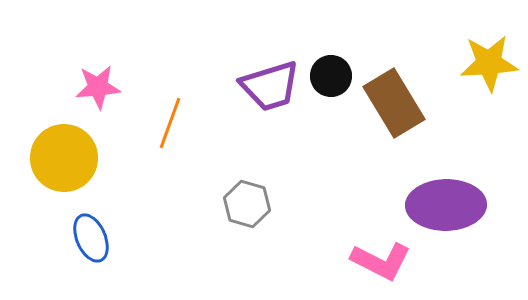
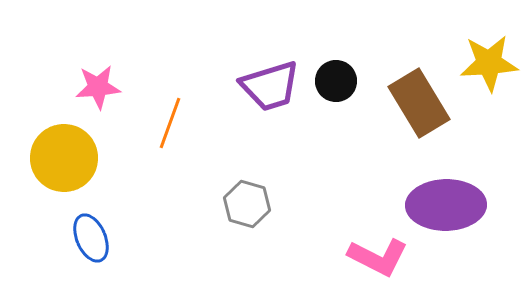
black circle: moved 5 px right, 5 px down
brown rectangle: moved 25 px right
pink L-shape: moved 3 px left, 4 px up
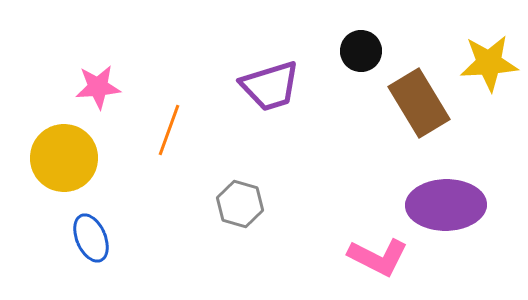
black circle: moved 25 px right, 30 px up
orange line: moved 1 px left, 7 px down
gray hexagon: moved 7 px left
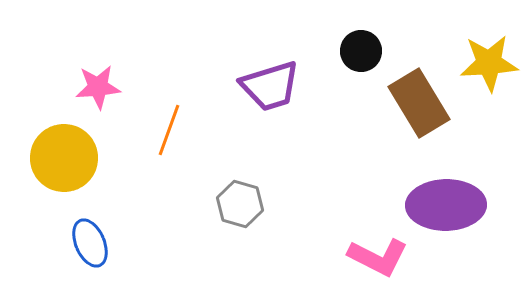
blue ellipse: moved 1 px left, 5 px down
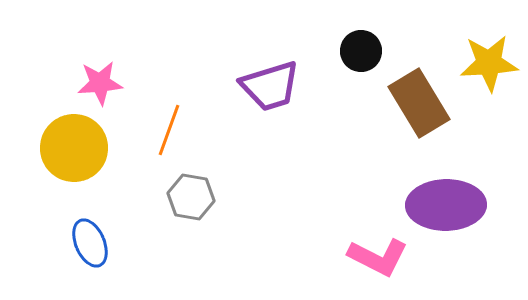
pink star: moved 2 px right, 4 px up
yellow circle: moved 10 px right, 10 px up
gray hexagon: moved 49 px left, 7 px up; rotated 6 degrees counterclockwise
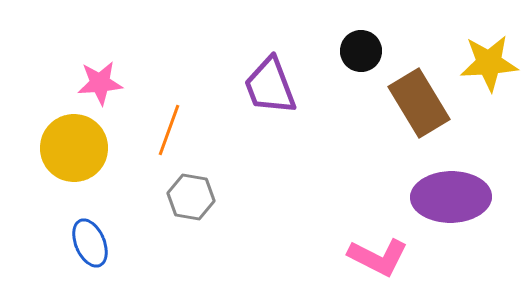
purple trapezoid: rotated 86 degrees clockwise
purple ellipse: moved 5 px right, 8 px up
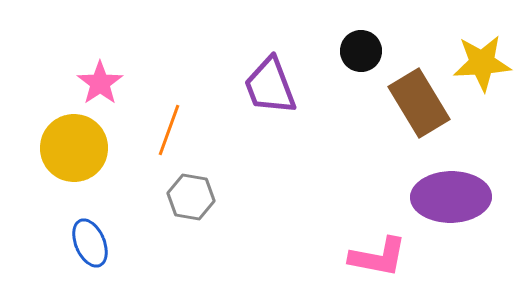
yellow star: moved 7 px left
pink star: rotated 30 degrees counterclockwise
pink L-shape: rotated 16 degrees counterclockwise
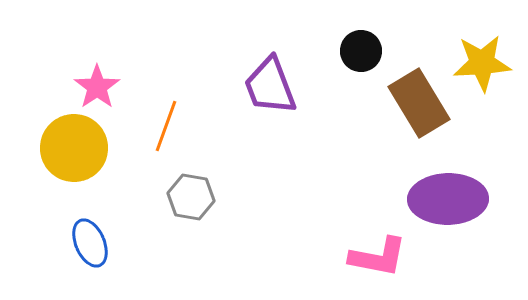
pink star: moved 3 px left, 4 px down
orange line: moved 3 px left, 4 px up
purple ellipse: moved 3 px left, 2 px down
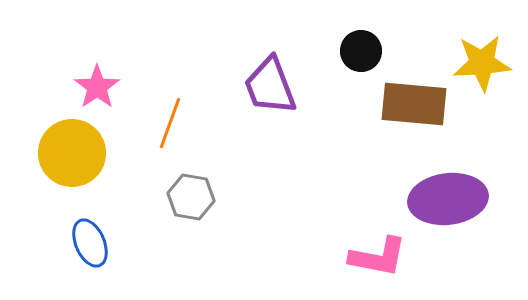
brown rectangle: moved 5 px left, 1 px down; rotated 54 degrees counterclockwise
orange line: moved 4 px right, 3 px up
yellow circle: moved 2 px left, 5 px down
purple ellipse: rotated 6 degrees counterclockwise
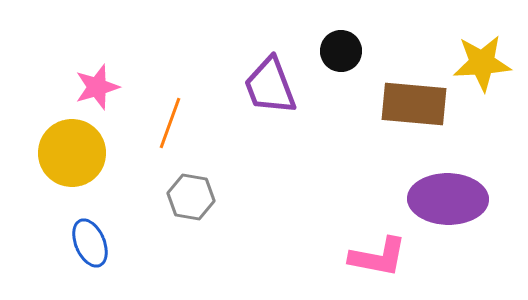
black circle: moved 20 px left
pink star: rotated 18 degrees clockwise
purple ellipse: rotated 8 degrees clockwise
